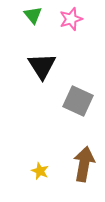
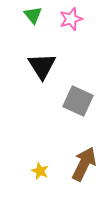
brown arrow: rotated 16 degrees clockwise
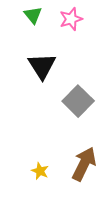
gray square: rotated 20 degrees clockwise
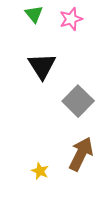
green triangle: moved 1 px right, 1 px up
brown arrow: moved 3 px left, 10 px up
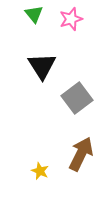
gray square: moved 1 px left, 3 px up; rotated 8 degrees clockwise
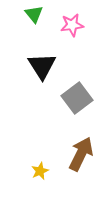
pink star: moved 1 px right, 6 px down; rotated 10 degrees clockwise
yellow star: rotated 24 degrees clockwise
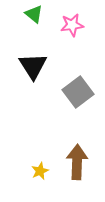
green triangle: rotated 12 degrees counterclockwise
black triangle: moved 9 px left
gray square: moved 1 px right, 6 px up
brown arrow: moved 4 px left, 8 px down; rotated 24 degrees counterclockwise
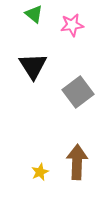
yellow star: moved 1 px down
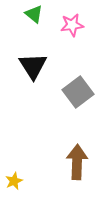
yellow star: moved 26 px left, 9 px down
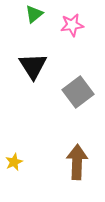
green triangle: rotated 42 degrees clockwise
yellow star: moved 19 px up
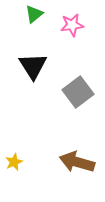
brown arrow: rotated 76 degrees counterclockwise
